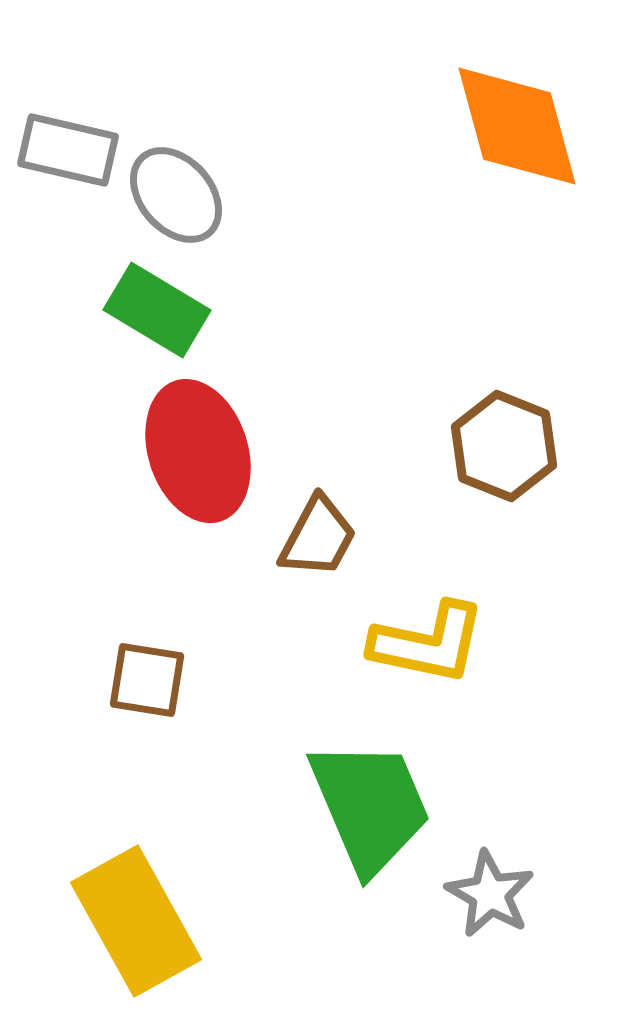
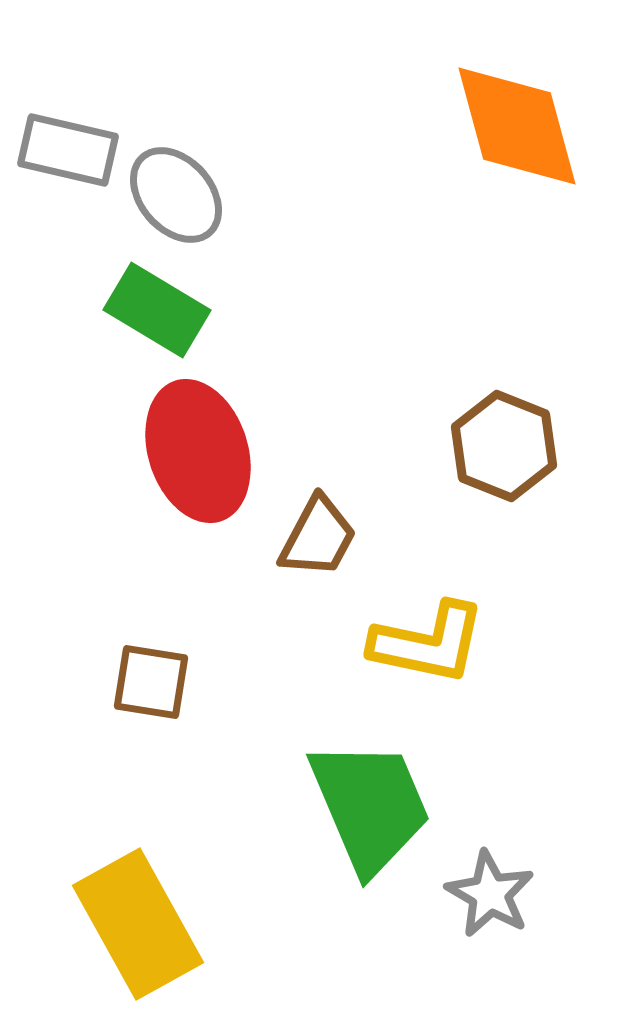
brown square: moved 4 px right, 2 px down
yellow rectangle: moved 2 px right, 3 px down
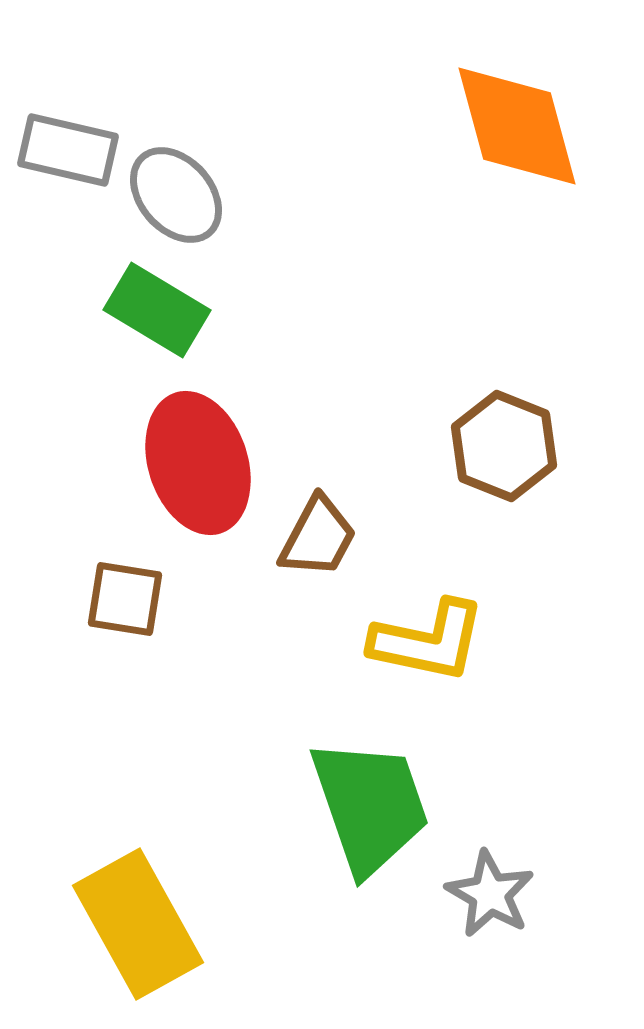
red ellipse: moved 12 px down
yellow L-shape: moved 2 px up
brown square: moved 26 px left, 83 px up
green trapezoid: rotated 4 degrees clockwise
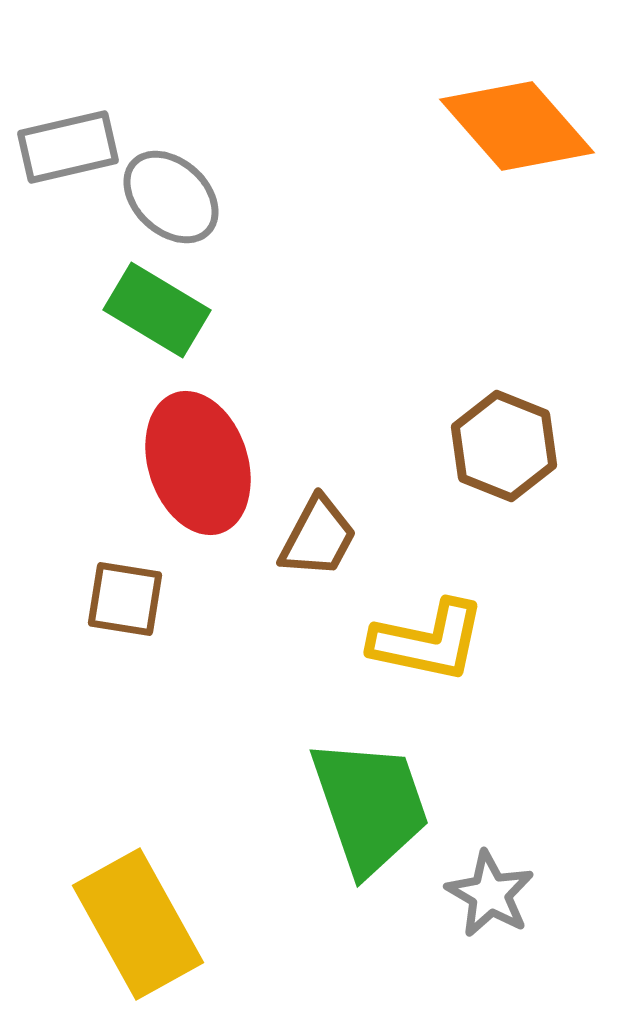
orange diamond: rotated 26 degrees counterclockwise
gray rectangle: moved 3 px up; rotated 26 degrees counterclockwise
gray ellipse: moved 5 px left, 2 px down; rotated 6 degrees counterclockwise
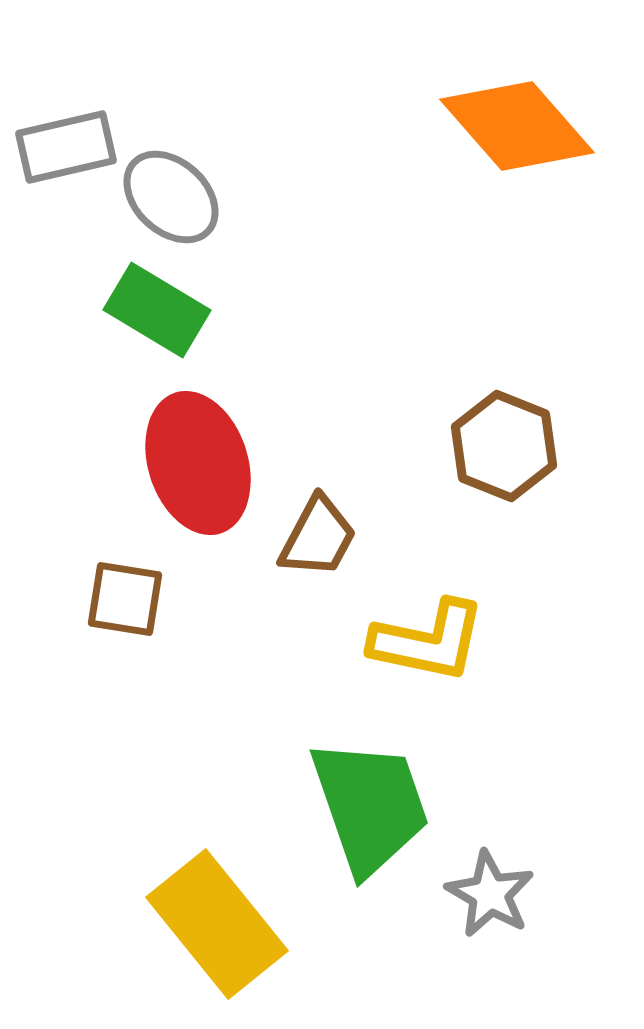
gray rectangle: moved 2 px left
yellow rectangle: moved 79 px right; rotated 10 degrees counterclockwise
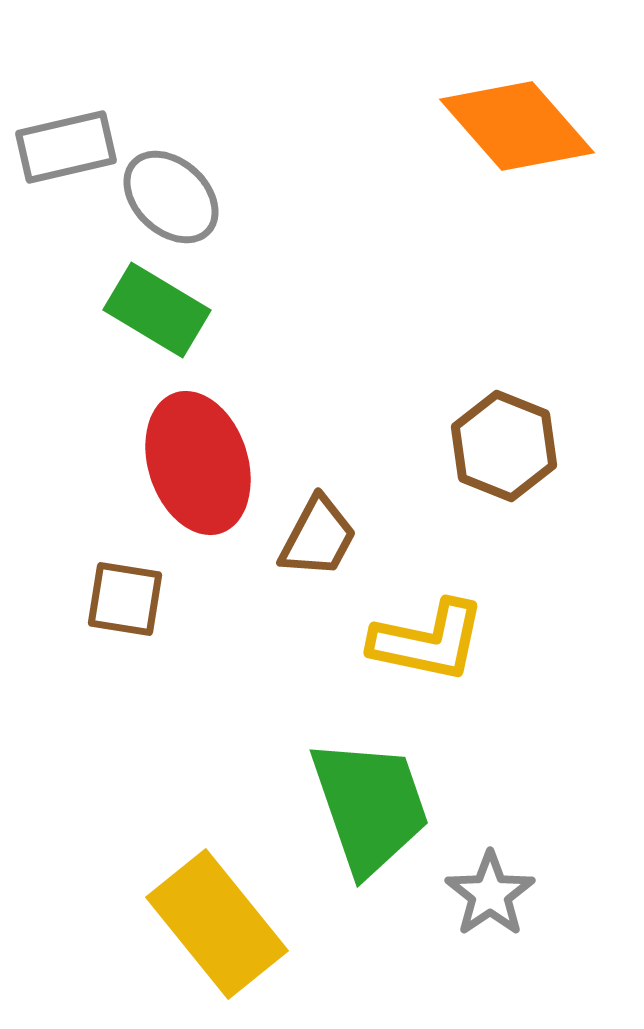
gray star: rotated 8 degrees clockwise
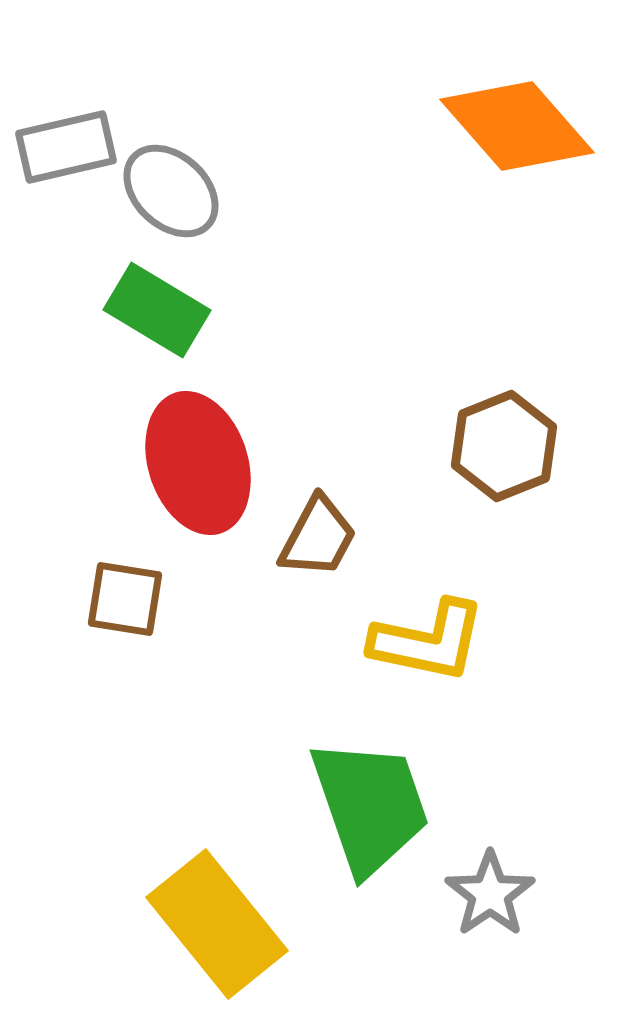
gray ellipse: moved 6 px up
brown hexagon: rotated 16 degrees clockwise
